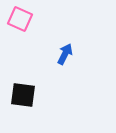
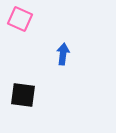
blue arrow: moved 2 px left; rotated 20 degrees counterclockwise
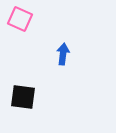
black square: moved 2 px down
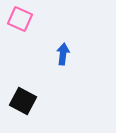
black square: moved 4 px down; rotated 20 degrees clockwise
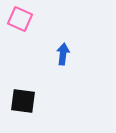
black square: rotated 20 degrees counterclockwise
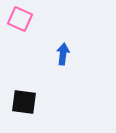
black square: moved 1 px right, 1 px down
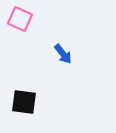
blue arrow: rotated 135 degrees clockwise
